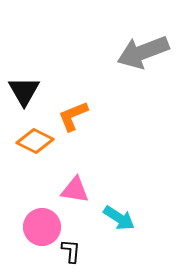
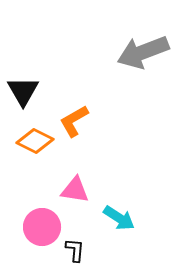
black triangle: moved 1 px left
orange L-shape: moved 1 px right, 5 px down; rotated 8 degrees counterclockwise
black L-shape: moved 4 px right, 1 px up
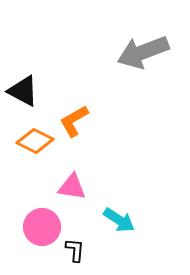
black triangle: rotated 32 degrees counterclockwise
pink triangle: moved 3 px left, 3 px up
cyan arrow: moved 2 px down
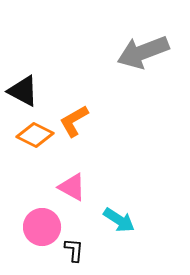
orange diamond: moved 6 px up
pink triangle: rotated 20 degrees clockwise
black L-shape: moved 1 px left
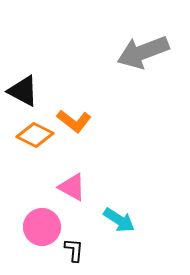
orange L-shape: rotated 112 degrees counterclockwise
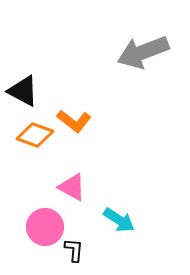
orange diamond: rotated 6 degrees counterclockwise
pink circle: moved 3 px right
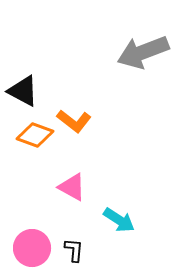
pink circle: moved 13 px left, 21 px down
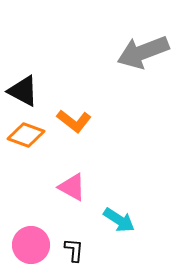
orange diamond: moved 9 px left
pink circle: moved 1 px left, 3 px up
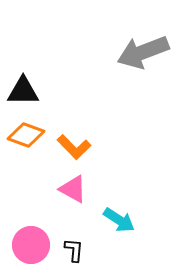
black triangle: rotated 28 degrees counterclockwise
orange L-shape: moved 26 px down; rotated 8 degrees clockwise
pink triangle: moved 1 px right, 2 px down
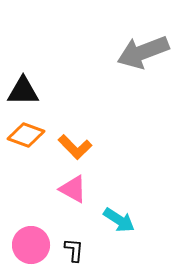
orange L-shape: moved 1 px right
